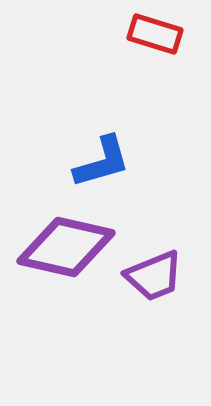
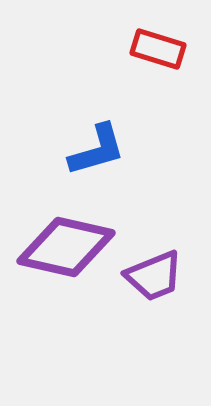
red rectangle: moved 3 px right, 15 px down
blue L-shape: moved 5 px left, 12 px up
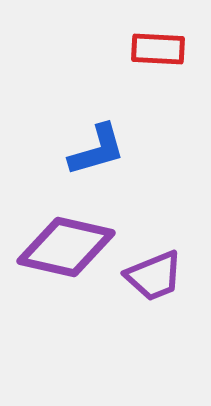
red rectangle: rotated 14 degrees counterclockwise
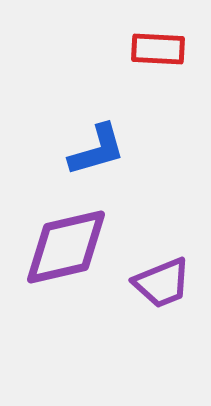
purple diamond: rotated 26 degrees counterclockwise
purple trapezoid: moved 8 px right, 7 px down
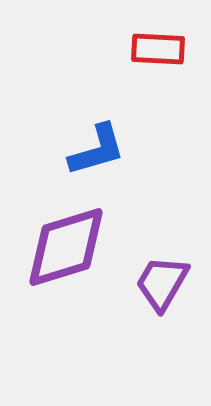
purple diamond: rotated 4 degrees counterclockwise
purple trapezoid: rotated 142 degrees clockwise
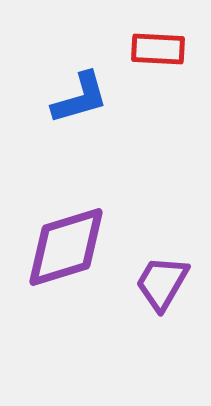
blue L-shape: moved 17 px left, 52 px up
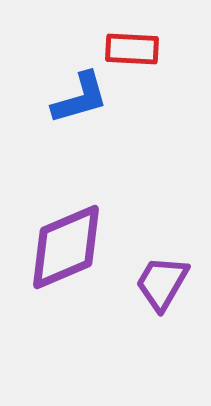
red rectangle: moved 26 px left
purple diamond: rotated 6 degrees counterclockwise
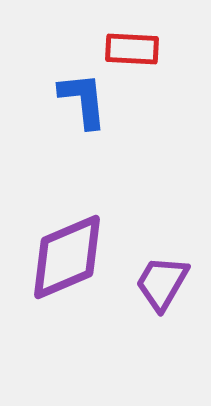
blue L-shape: moved 3 px right, 2 px down; rotated 80 degrees counterclockwise
purple diamond: moved 1 px right, 10 px down
